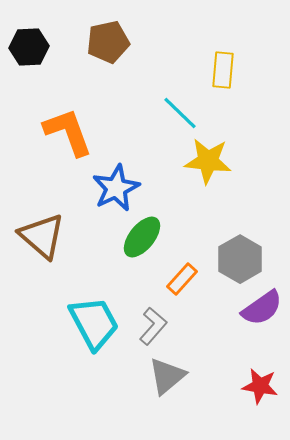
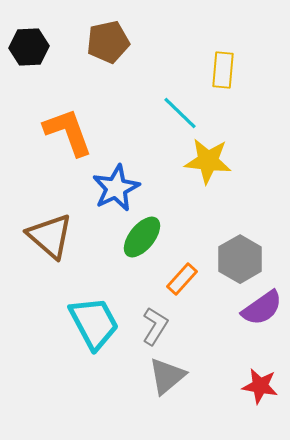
brown triangle: moved 8 px right
gray L-shape: moved 2 px right; rotated 9 degrees counterclockwise
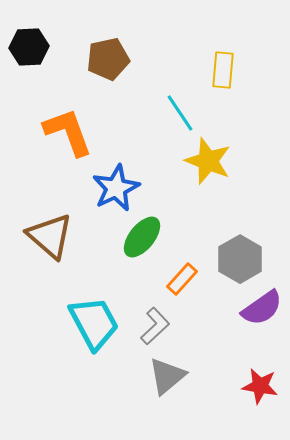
brown pentagon: moved 17 px down
cyan line: rotated 12 degrees clockwise
yellow star: rotated 15 degrees clockwise
gray L-shape: rotated 15 degrees clockwise
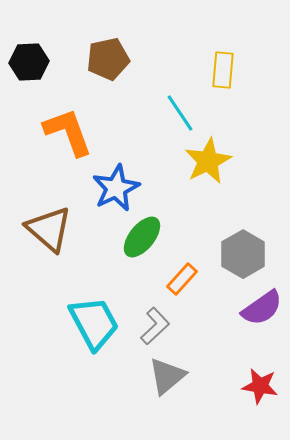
black hexagon: moved 15 px down
yellow star: rotated 24 degrees clockwise
brown triangle: moved 1 px left, 7 px up
gray hexagon: moved 3 px right, 5 px up
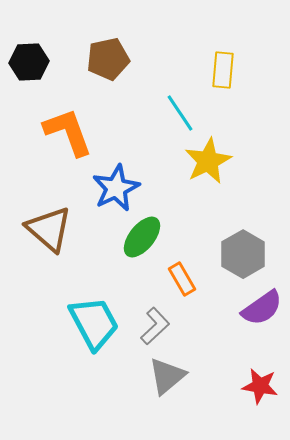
orange rectangle: rotated 72 degrees counterclockwise
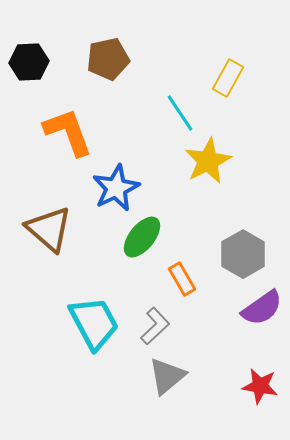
yellow rectangle: moved 5 px right, 8 px down; rotated 24 degrees clockwise
